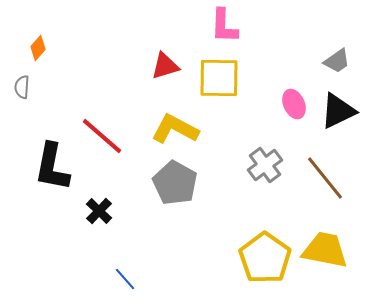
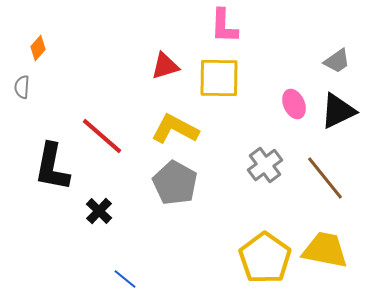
blue line: rotated 10 degrees counterclockwise
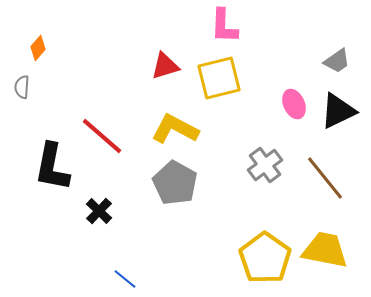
yellow square: rotated 15 degrees counterclockwise
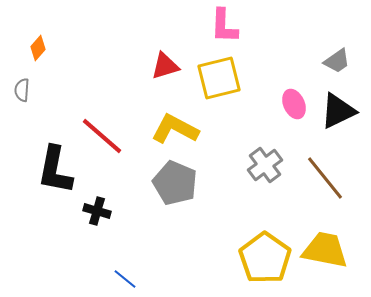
gray semicircle: moved 3 px down
black L-shape: moved 3 px right, 3 px down
gray pentagon: rotated 6 degrees counterclockwise
black cross: moved 2 px left; rotated 28 degrees counterclockwise
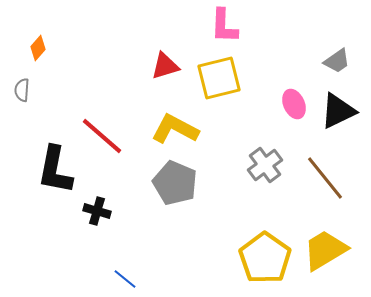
yellow trapezoid: rotated 42 degrees counterclockwise
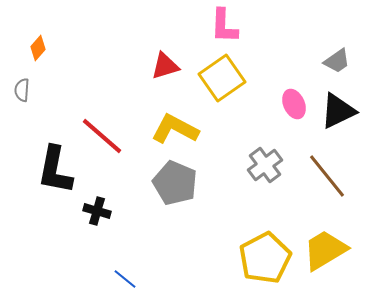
yellow square: moved 3 px right; rotated 21 degrees counterclockwise
brown line: moved 2 px right, 2 px up
yellow pentagon: rotated 9 degrees clockwise
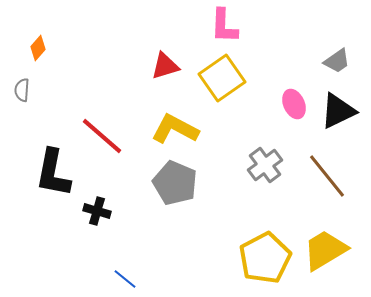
black L-shape: moved 2 px left, 3 px down
